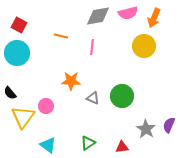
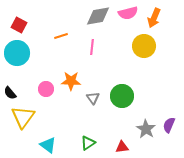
orange line: rotated 32 degrees counterclockwise
gray triangle: rotated 32 degrees clockwise
pink circle: moved 17 px up
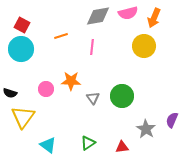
red square: moved 3 px right
cyan circle: moved 4 px right, 4 px up
black semicircle: rotated 32 degrees counterclockwise
purple semicircle: moved 3 px right, 5 px up
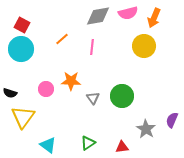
orange line: moved 1 px right, 3 px down; rotated 24 degrees counterclockwise
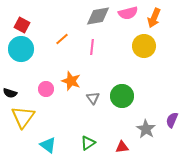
orange star: rotated 18 degrees clockwise
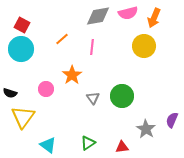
orange star: moved 1 px right, 6 px up; rotated 18 degrees clockwise
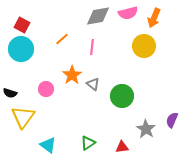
gray triangle: moved 14 px up; rotated 16 degrees counterclockwise
